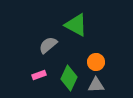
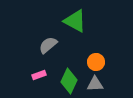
green triangle: moved 1 px left, 4 px up
green diamond: moved 3 px down
gray triangle: moved 1 px left, 1 px up
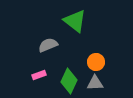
green triangle: rotated 10 degrees clockwise
gray semicircle: rotated 18 degrees clockwise
gray triangle: moved 1 px up
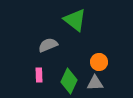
green triangle: moved 1 px up
orange circle: moved 3 px right
pink rectangle: rotated 72 degrees counterclockwise
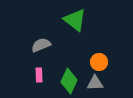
gray semicircle: moved 7 px left
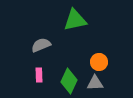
green triangle: rotated 50 degrees counterclockwise
